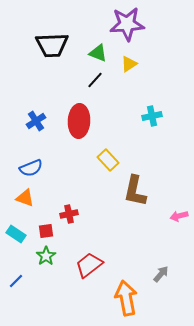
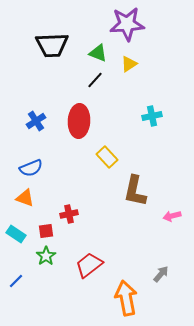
yellow rectangle: moved 1 px left, 3 px up
pink arrow: moved 7 px left
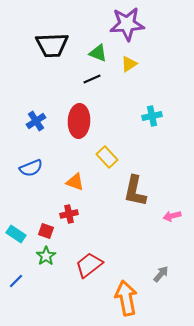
black line: moved 3 px left, 1 px up; rotated 24 degrees clockwise
orange triangle: moved 50 px right, 16 px up
red square: rotated 28 degrees clockwise
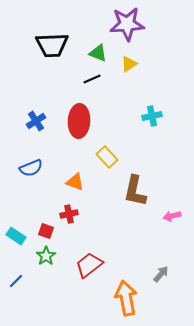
cyan rectangle: moved 2 px down
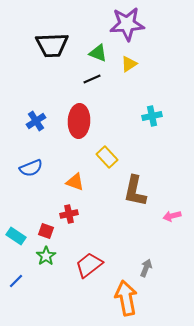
gray arrow: moved 15 px left, 6 px up; rotated 18 degrees counterclockwise
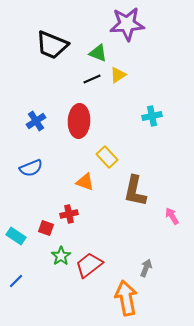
black trapezoid: rotated 24 degrees clockwise
yellow triangle: moved 11 px left, 11 px down
orange triangle: moved 10 px right
pink arrow: rotated 72 degrees clockwise
red square: moved 3 px up
green star: moved 15 px right
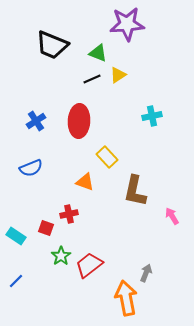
gray arrow: moved 5 px down
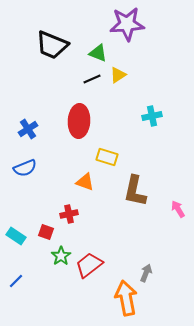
blue cross: moved 8 px left, 8 px down
yellow rectangle: rotated 30 degrees counterclockwise
blue semicircle: moved 6 px left
pink arrow: moved 6 px right, 7 px up
red square: moved 4 px down
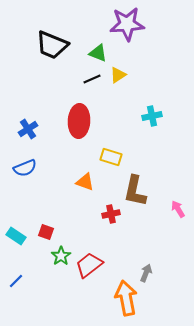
yellow rectangle: moved 4 px right
red cross: moved 42 px right
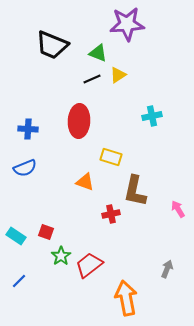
blue cross: rotated 36 degrees clockwise
gray arrow: moved 21 px right, 4 px up
blue line: moved 3 px right
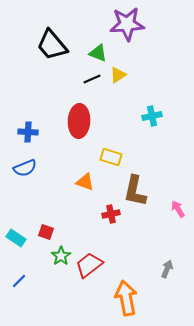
black trapezoid: rotated 28 degrees clockwise
blue cross: moved 3 px down
cyan rectangle: moved 2 px down
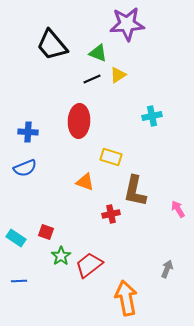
blue line: rotated 42 degrees clockwise
